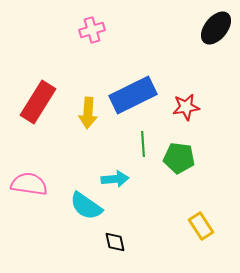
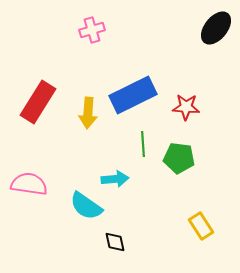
red star: rotated 12 degrees clockwise
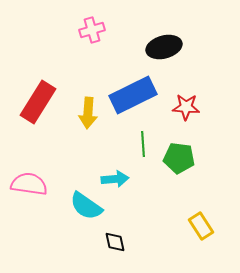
black ellipse: moved 52 px left, 19 px down; rotated 36 degrees clockwise
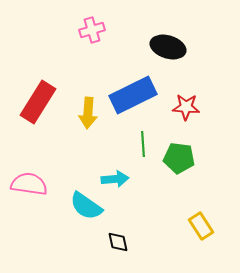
black ellipse: moved 4 px right; rotated 32 degrees clockwise
black diamond: moved 3 px right
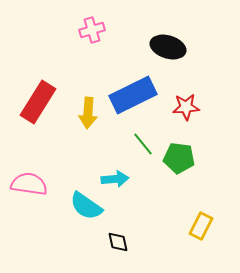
red star: rotated 8 degrees counterclockwise
green line: rotated 35 degrees counterclockwise
yellow rectangle: rotated 60 degrees clockwise
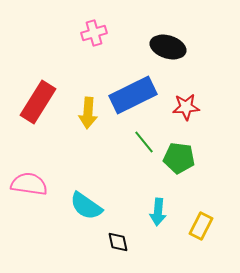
pink cross: moved 2 px right, 3 px down
green line: moved 1 px right, 2 px up
cyan arrow: moved 43 px right, 33 px down; rotated 100 degrees clockwise
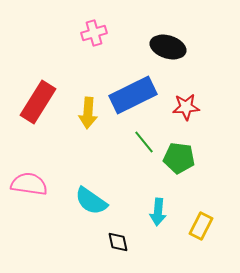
cyan semicircle: moved 5 px right, 5 px up
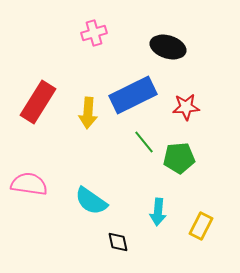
green pentagon: rotated 12 degrees counterclockwise
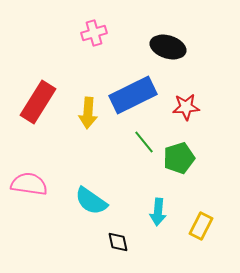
green pentagon: rotated 12 degrees counterclockwise
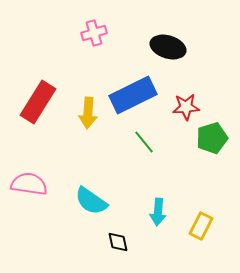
green pentagon: moved 33 px right, 20 px up
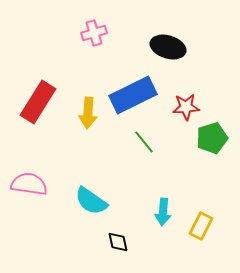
cyan arrow: moved 5 px right
